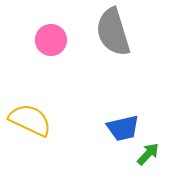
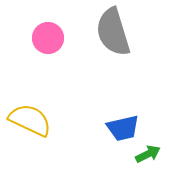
pink circle: moved 3 px left, 2 px up
green arrow: rotated 20 degrees clockwise
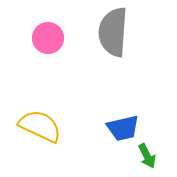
gray semicircle: rotated 21 degrees clockwise
yellow semicircle: moved 10 px right, 6 px down
green arrow: moved 1 px left, 2 px down; rotated 90 degrees clockwise
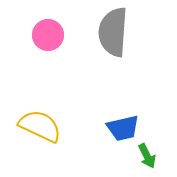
pink circle: moved 3 px up
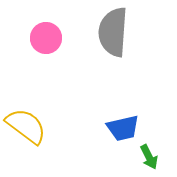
pink circle: moved 2 px left, 3 px down
yellow semicircle: moved 14 px left; rotated 12 degrees clockwise
green arrow: moved 2 px right, 1 px down
